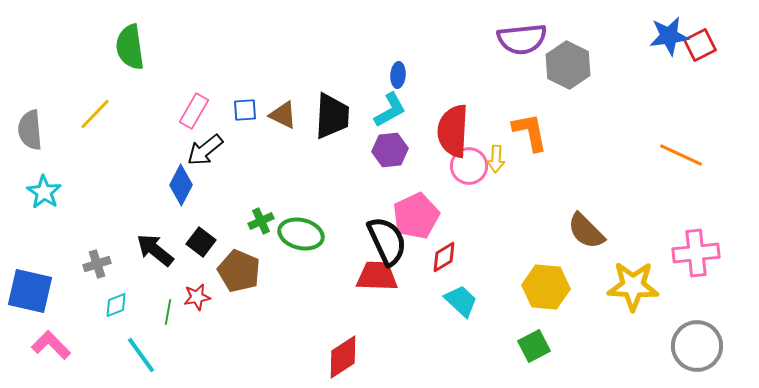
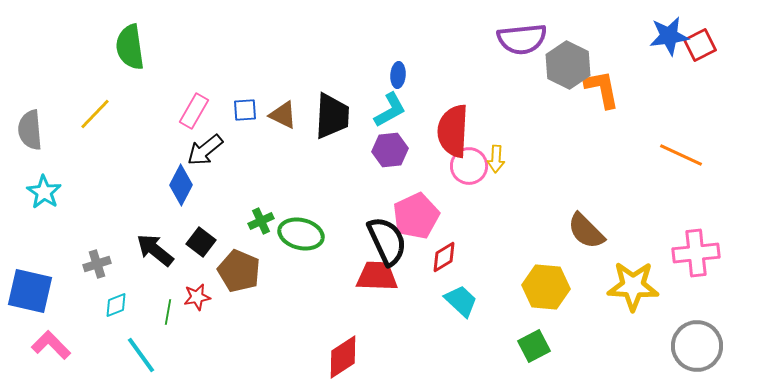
orange L-shape at (530, 132): moved 72 px right, 43 px up
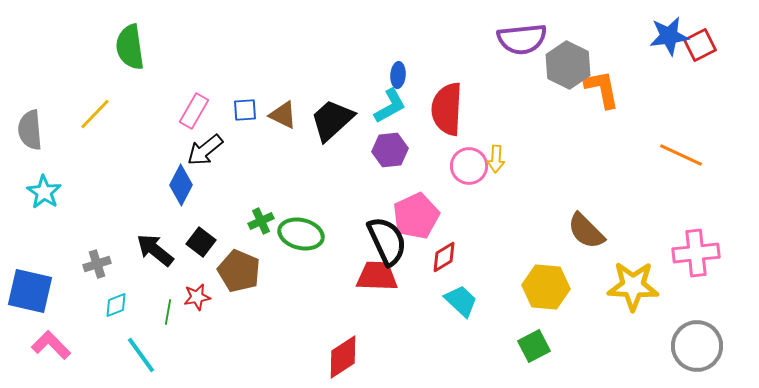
cyan L-shape at (390, 110): moved 4 px up
black trapezoid at (332, 116): moved 4 px down; rotated 135 degrees counterclockwise
red semicircle at (453, 131): moved 6 px left, 22 px up
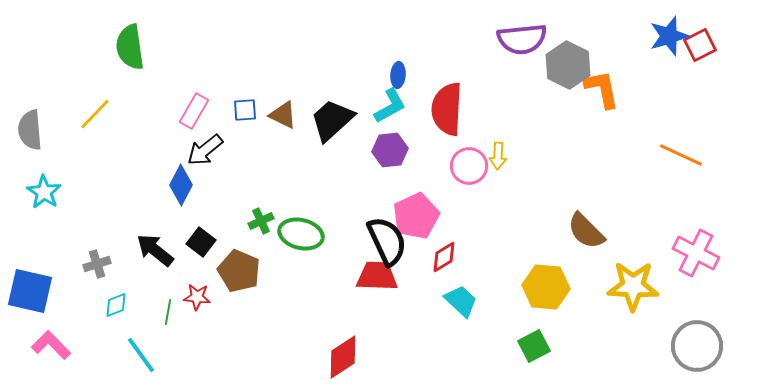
blue star at (669, 36): rotated 9 degrees counterclockwise
yellow arrow at (496, 159): moved 2 px right, 3 px up
pink cross at (696, 253): rotated 33 degrees clockwise
red star at (197, 297): rotated 16 degrees clockwise
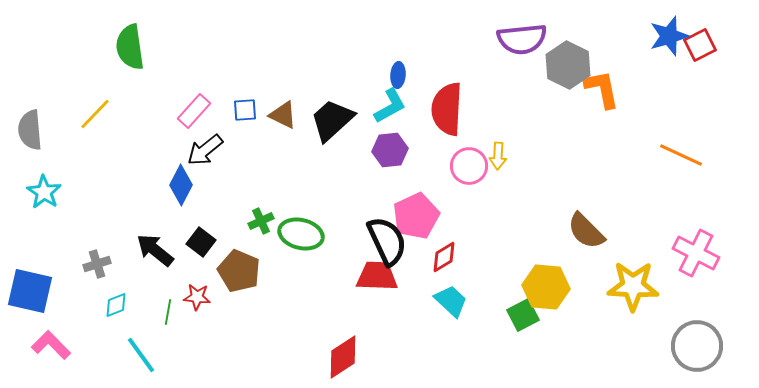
pink rectangle at (194, 111): rotated 12 degrees clockwise
cyan trapezoid at (461, 301): moved 10 px left
green square at (534, 346): moved 11 px left, 31 px up
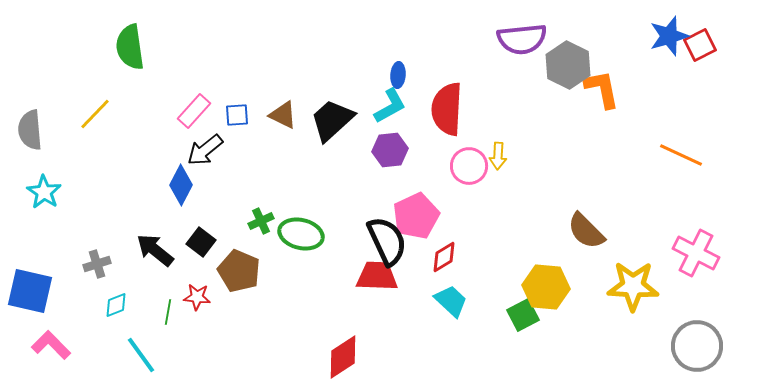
blue square at (245, 110): moved 8 px left, 5 px down
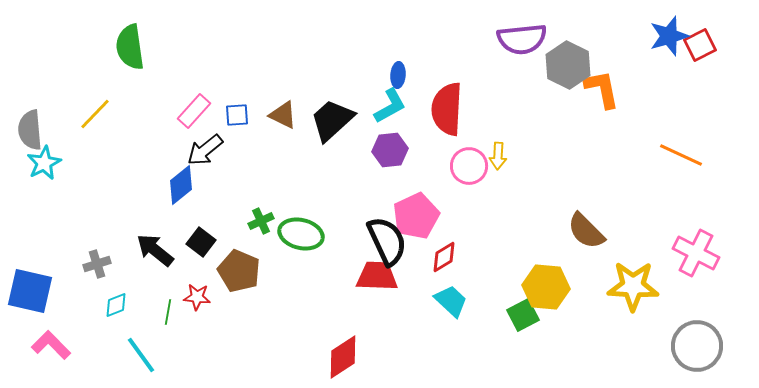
blue diamond at (181, 185): rotated 24 degrees clockwise
cyan star at (44, 192): moved 29 px up; rotated 12 degrees clockwise
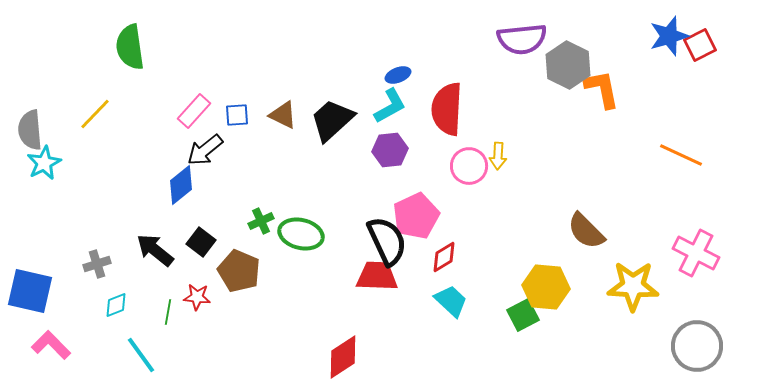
blue ellipse at (398, 75): rotated 65 degrees clockwise
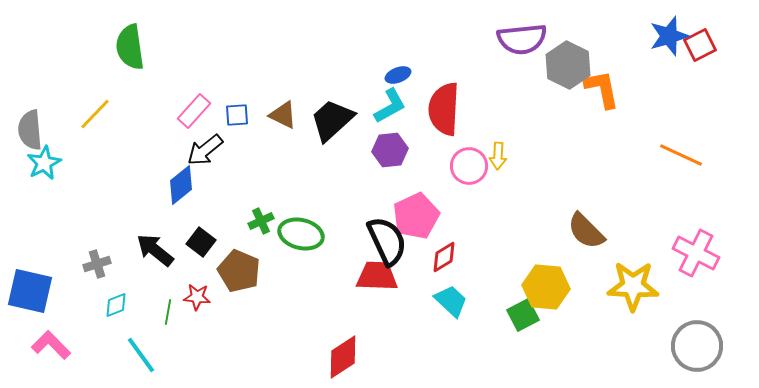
red semicircle at (447, 109): moved 3 px left
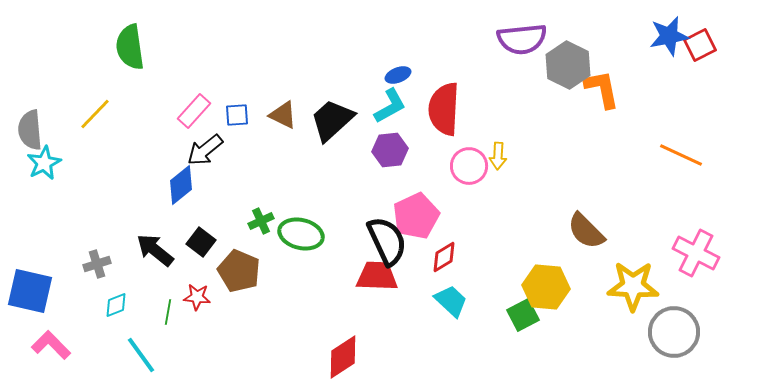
blue star at (669, 36): rotated 6 degrees clockwise
gray circle at (697, 346): moved 23 px left, 14 px up
